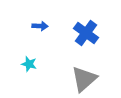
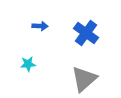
cyan star: moved 1 px left; rotated 21 degrees counterclockwise
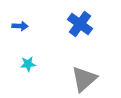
blue arrow: moved 20 px left
blue cross: moved 6 px left, 9 px up
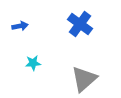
blue arrow: rotated 14 degrees counterclockwise
cyan star: moved 5 px right, 1 px up
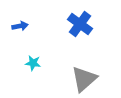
cyan star: rotated 14 degrees clockwise
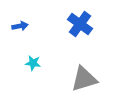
gray triangle: rotated 24 degrees clockwise
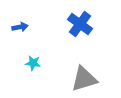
blue arrow: moved 1 px down
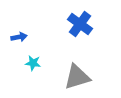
blue arrow: moved 1 px left, 10 px down
gray triangle: moved 7 px left, 2 px up
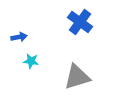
blue cross: moved 2 px up
cyan star: moved 2 px left, 2 px up
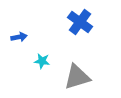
cyan star: moved 11 px right
